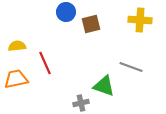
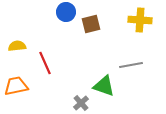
gray line: moved 2 px up; rotated 30 degrees counterclockwise
orange trapezoid: moved 7 px down
gray cross: rotated 28 degrees counterclockwise
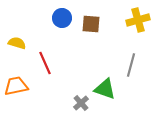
blue circle: moved 4 px left, 6 px down
yellow cross: moved 2 px left; rotated 20 degrees counterclockwise
brown square: rotated 18 degrees clockwise
yellow semicircle: moved 3 px up; rotated 24 degrees clockwise
gray line: rotated 65 degrees counterclockwise
green triangle: moved 1 px right, 3 px down
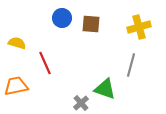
yellow cross: moved 1 px right, 7 px down
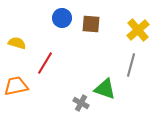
yellow cross: moved 1 px left, 3 px down; rotated 25 degrees counterclockwise
red line: rotated 55 degrees clockwise
gray cross: rotated 21 degrees counterclockwise
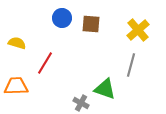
orange trapezoid: rotated 10 degrees clockwise
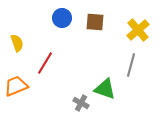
brown square: moved 4 px right, 2 px up
yellow semicircle: rotated 54 degrees clockwise
orange trapezoid: rotated 20 degrees counterclockwise
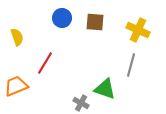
yellow cross: rotated 25 degrees counterclockwise
yellow semicircle: moved 6 px up
